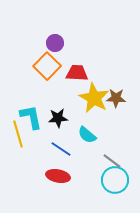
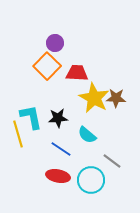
cyan circle: moved 24 px left
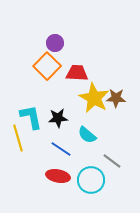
yellow line: moved 4 px down
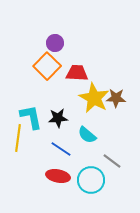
yellow line: rotated 24 degrees clockwise
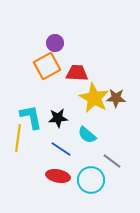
orange square: rotated 16 degrees clockwise
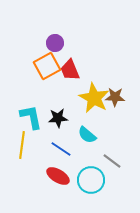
red trapezoid: moved 7 px left, 3 px up; rotated 115 degrees counterclockwise
brown star: moved 1 px left, 1 px up
yellow line: moved 4 px right, 7 px down
red ellipse: rotated 20 degrees clockwise
